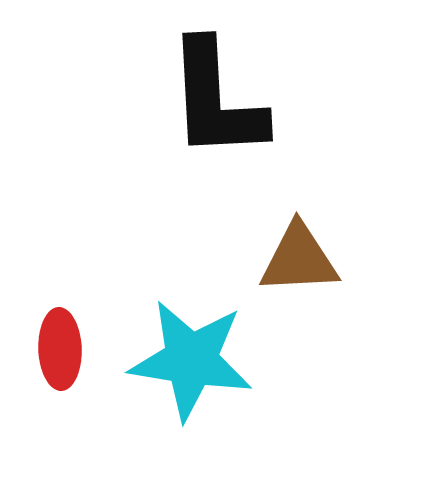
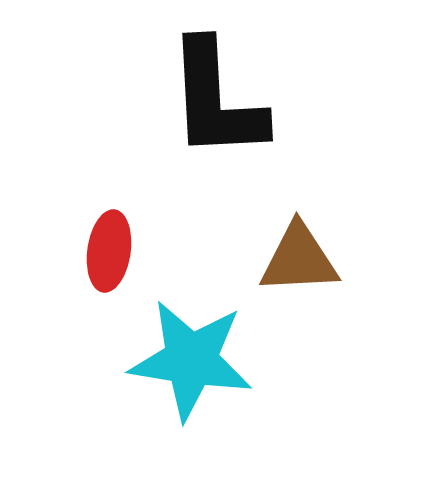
red ellipse: moved 49 px right, 98 px up; rotated 10 degrees clockwise
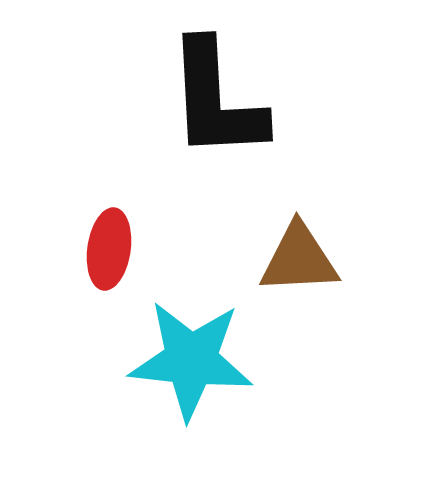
red ellipse: moved 2 px up
cyan star: rotated 3 degrees counterclockwise
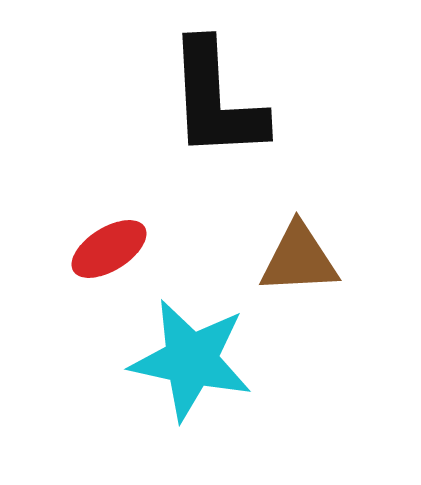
red ellipse: rotated 50 degrees clockwise
cyan star: rotated 6 degrees clockwise
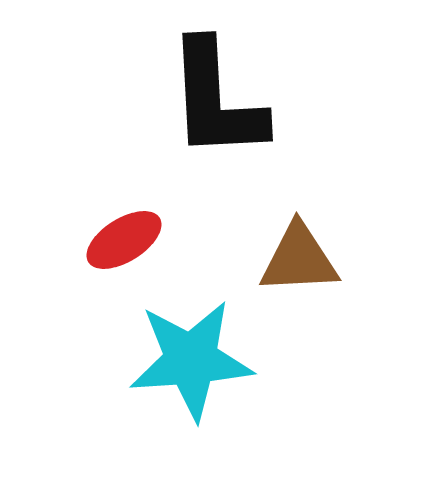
red ellipse: moved 15 px right, 9 px up
cyan star: rotated 16 degrees counterclockwise
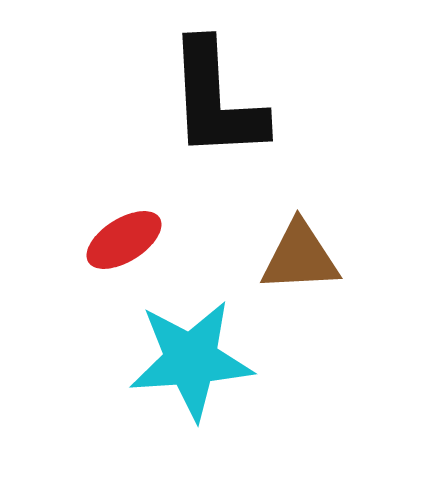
brown triangle: moved 1 px right, 2 px up
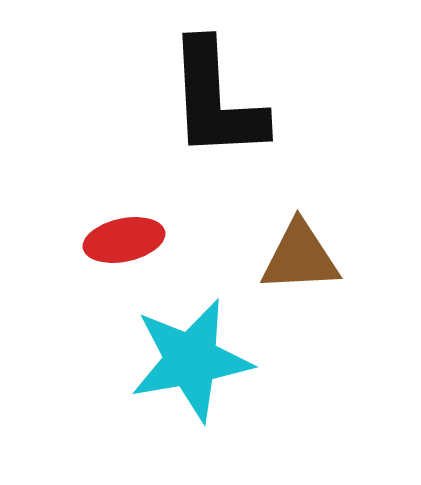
red ellipse: rotated 20 degrees clockwise
cyan star: rotated 6 degrees counterclockwise
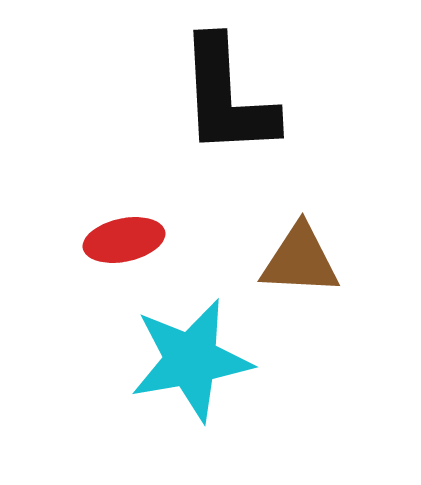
black L-shape: moved 11 px right, 3 px up
brown triangle: moved 3 px down; rotated 6 degrees clockwise
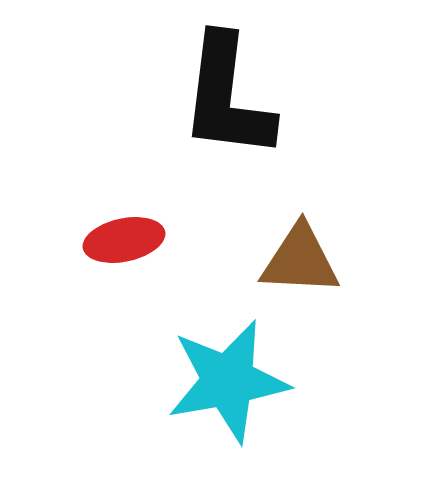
black L-shape: rotated 10 degrees clockwise
cyan star: moved 37 px right, 21 px down
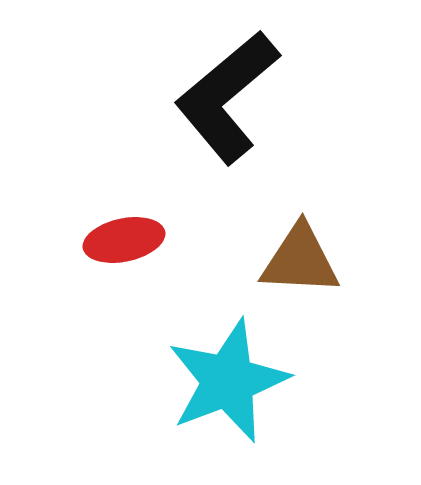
black L-shape: rotated 43 degrees clockwise
cyan star: rotated 11 degrees counterclockwise
